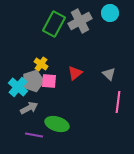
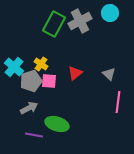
gray pentagon: moved 2 px left
cyan cross: moved 4 px left, 20 px up
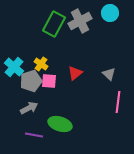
green ellipse: moved 3 px right
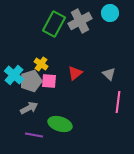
cyan cross: moved 8 px down
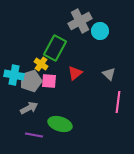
cyan circle: moved 10 px left, 18 px down
green rectangle: moved 1 px right, 24 px down
cyan cross: rotated 30 degrees counterclockwise
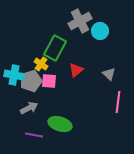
red triangle: moved 1 px right, 3 px up
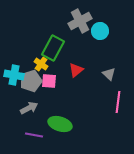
green rectangle: moved 2 px left
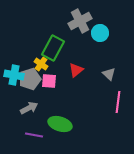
cyan circle: moved 2 px down
gray pentagon: moved 1 px left, 2 px up
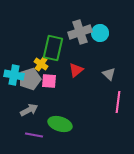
gray cross: moved 11 px down; rotated 10 degrees clockwise
green rectangle: rotated 15 degrees counterclockwise
gray arrow: moved 2 px down
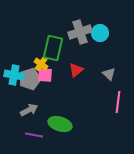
pink square: moved 4 px left, 6 px up
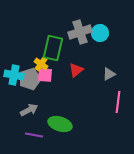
gray triangle: rotated 48 degrees clockwise
